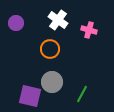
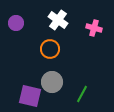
pink cross: moved 5 px right, 2 px up
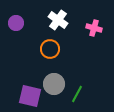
gray circle: moved 2 px right, 2 px down
green line: moved 5 px left
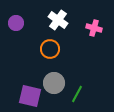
gray circle: moved 1 px up
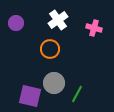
white cross: rotated 18 degrees clockwise
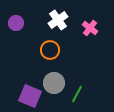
pink cross: moved 4 px left; rotated 21 degrees clockwise
orange circle: moved 1 px down
purple square: rotated 10 degrees clockwise
